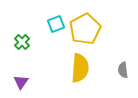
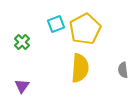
purple triangle: moved 1 px right, 4 px down
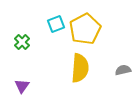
gray semicircle: rotated 84 degrees clockwise
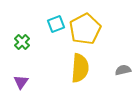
purple triangle: moved 1 px left, 4 px up
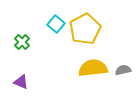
cyan square: rotated 30 degrees counterclockwise
yellow semicircle: moved 13 px right; rotated 100 degrees counterclockwise
purple triangle: rotated 42 degrees counterclockwise
